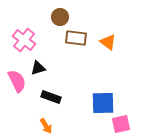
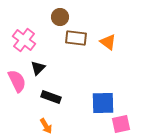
black triangle: rotated 28 degrees counterclockwise
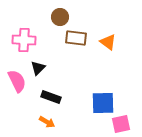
pink cross: rotated 35 degrees counterclockwise
orange arrow: moved 1 px right, 4 px up; rotated 28 degrees counterclockwise
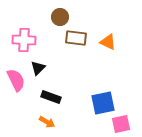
orange triangle: rotated 12 degrees counterclockwise
pink semicircle: moved 1 px left, 1 px up
blue square: rotated 10 degrees counterclockwise
